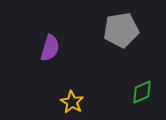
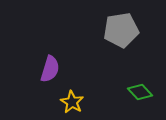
purple semicircle: moved 21 px down
green diamond: moved 2 px left; rotated 70 degrees clockwise
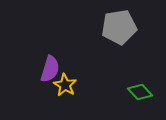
gray pentagon: moved 2 px left, 3 px up
yellow star: moved 7 px left, 17 px up
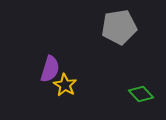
green diamond: moved 1 px right, 2 px down
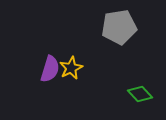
yellow star: moved 6 px right, 17 px up; rotated 15 degrees clockwise
green diamond: moved 1 px left
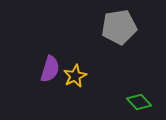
yellow star: moved 4 px right, 8 px down
green diamond: moved 1 px left, 8 px down
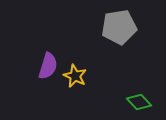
purple semicircle: moved 2 px left, 3 px up
yellow star: rotated 20 degrees counterclockwise
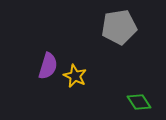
green diamond: rotated 10 degrees clockwise
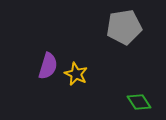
gray pentagon: moved 5 px right
yellow star: moved 1 px right, 2 px up
